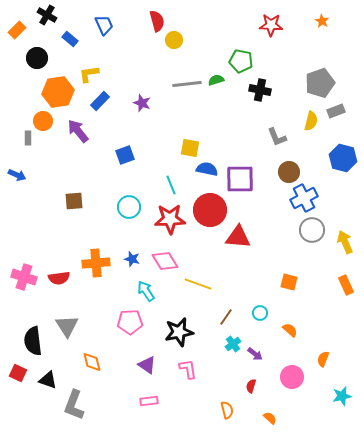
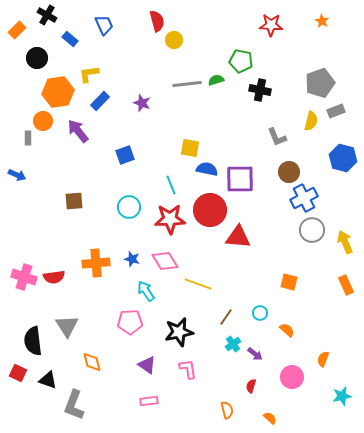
red semicircle at (59, 278): moved 5 px left, 1 px up
orange semicircle at (290, 330): moved 3 px left
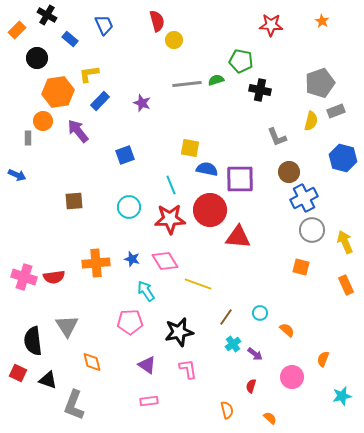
orange square at (289, 282): moved 12 px right, 15 px up
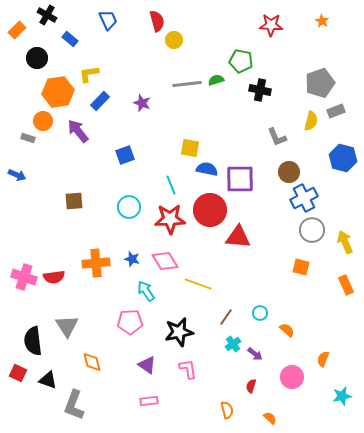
blue trapezoid at (104, 25): moved 4 px right, 5 px up
gray rectangle at (28, 138): rotated 72 degrees counterclockwise
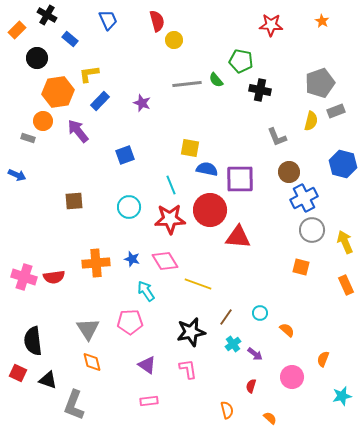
green semicircle at (216, 80): rotated 112 degrees counterclockwise
blue hexagon at (343, 158): moved 6 px down
gray triangle at (67, 326): moved 21 px right, 3 px down
black star at (179, 332): moved 12 px right
